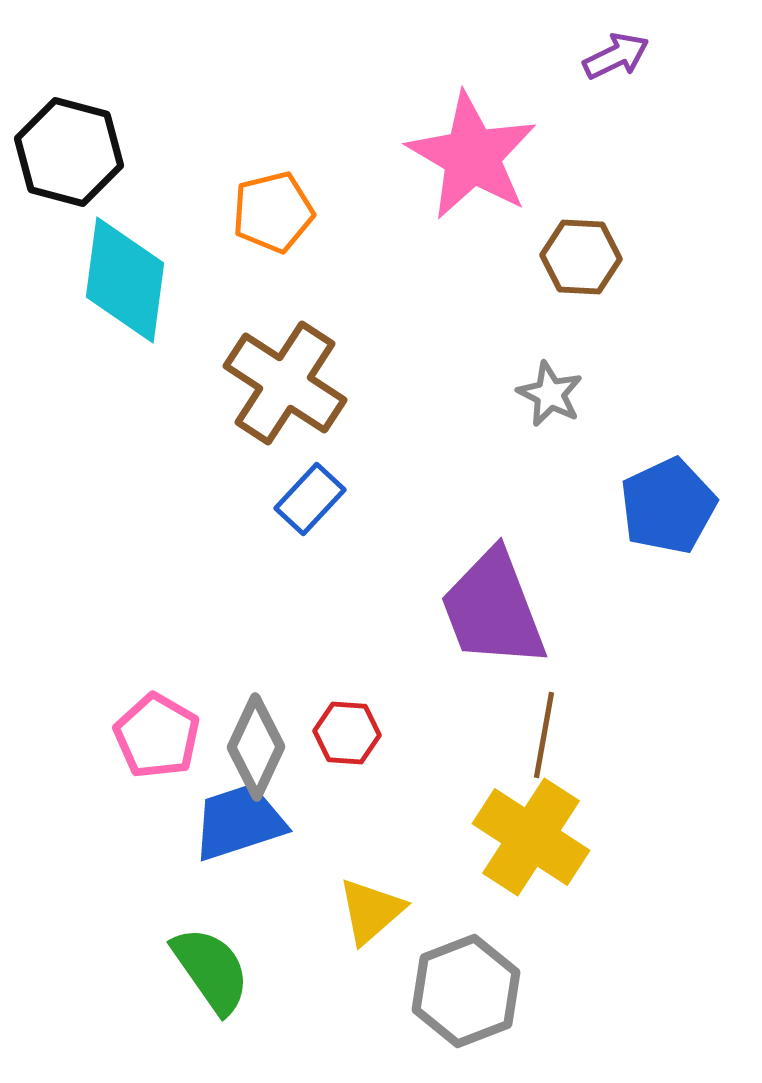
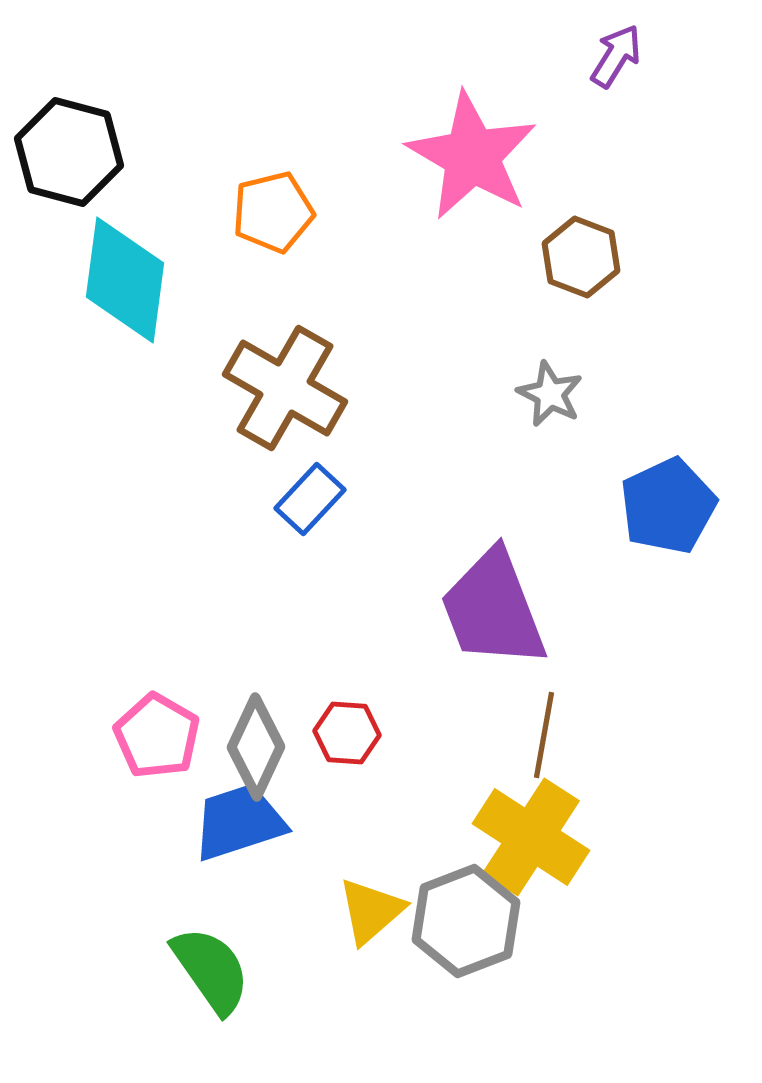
purple arrow: rotated 32 degrees counterclockwise
brown hexagon: rotated 18 degrees clockwise
brown cross: moved 5 px down; rotated 3 degrees counterclockwise
gray hexagon: moved 70 px up
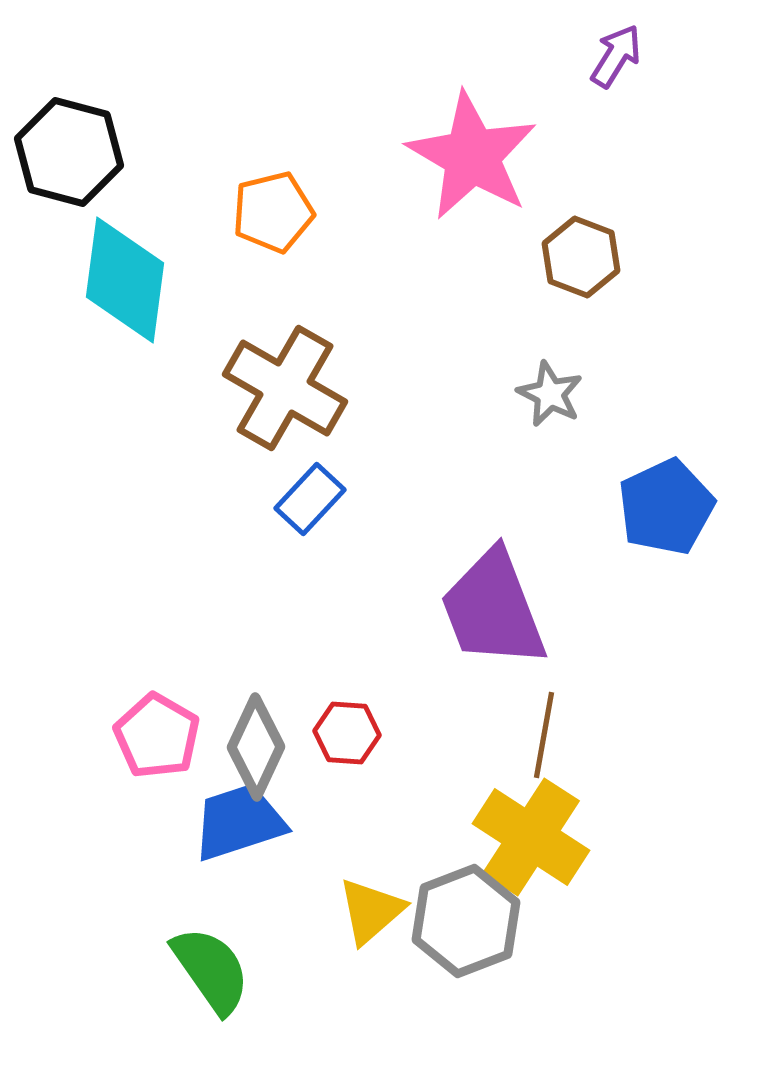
blue pentagon: moved 2 px left, 1 px down
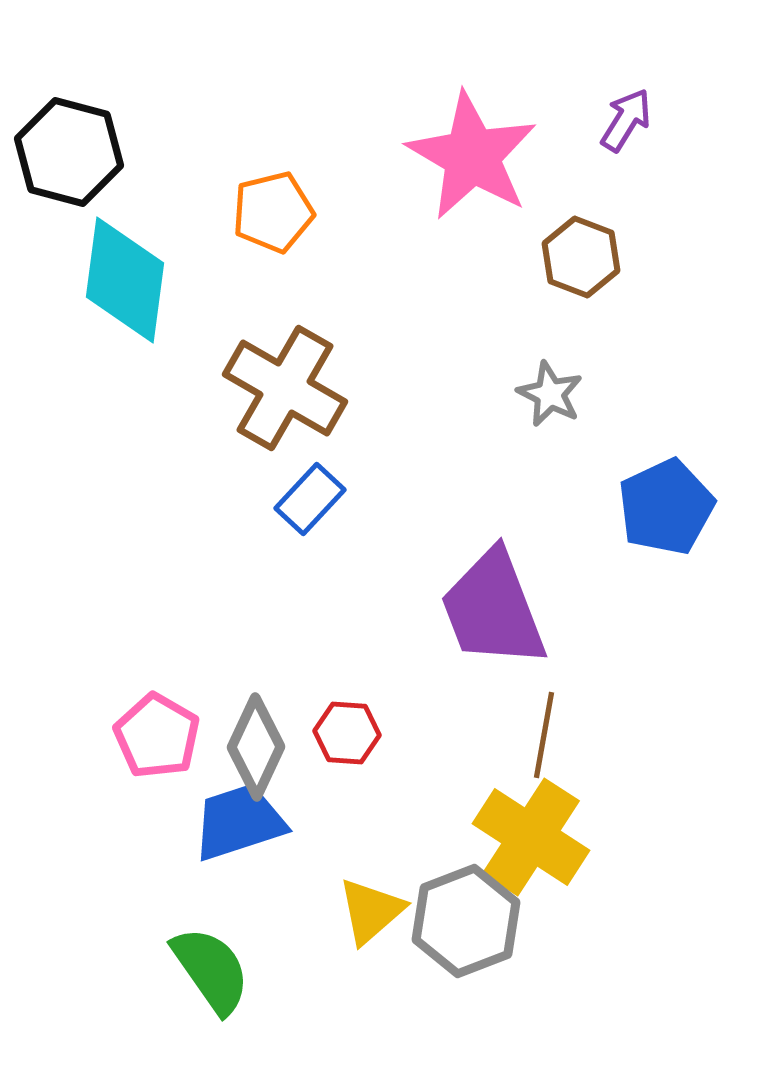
purple arrow: moved 10 px right, 64 px down
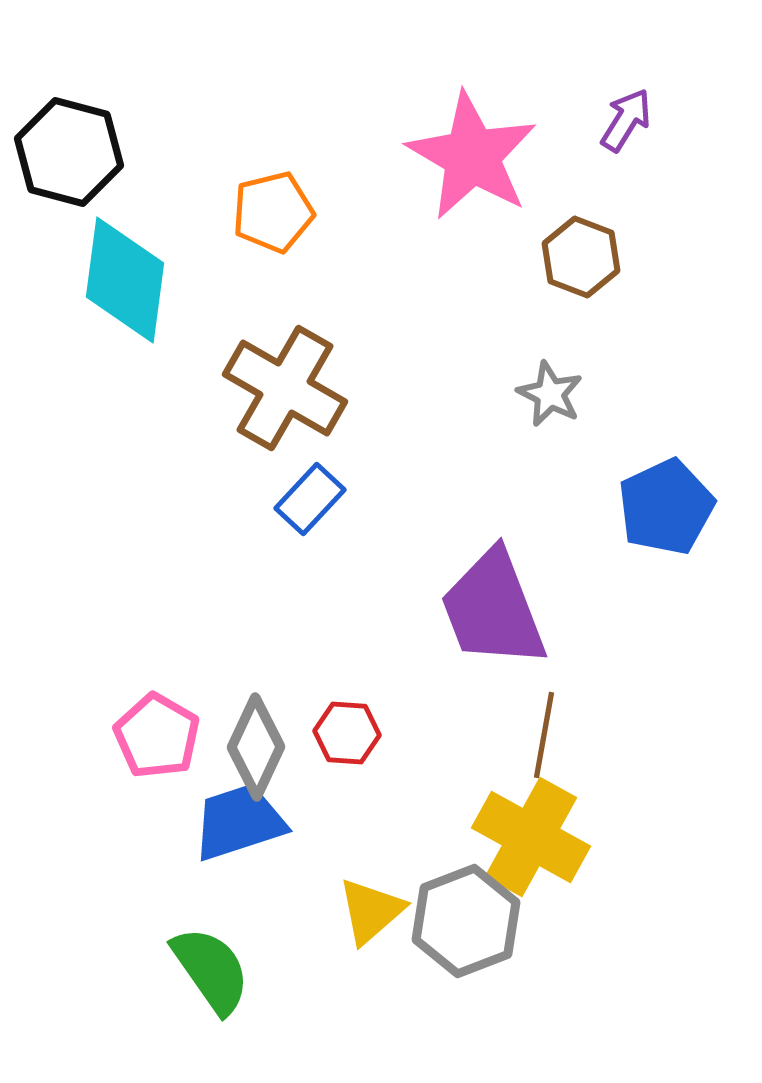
yellow cross: rotated 4 degrees counterclockwise
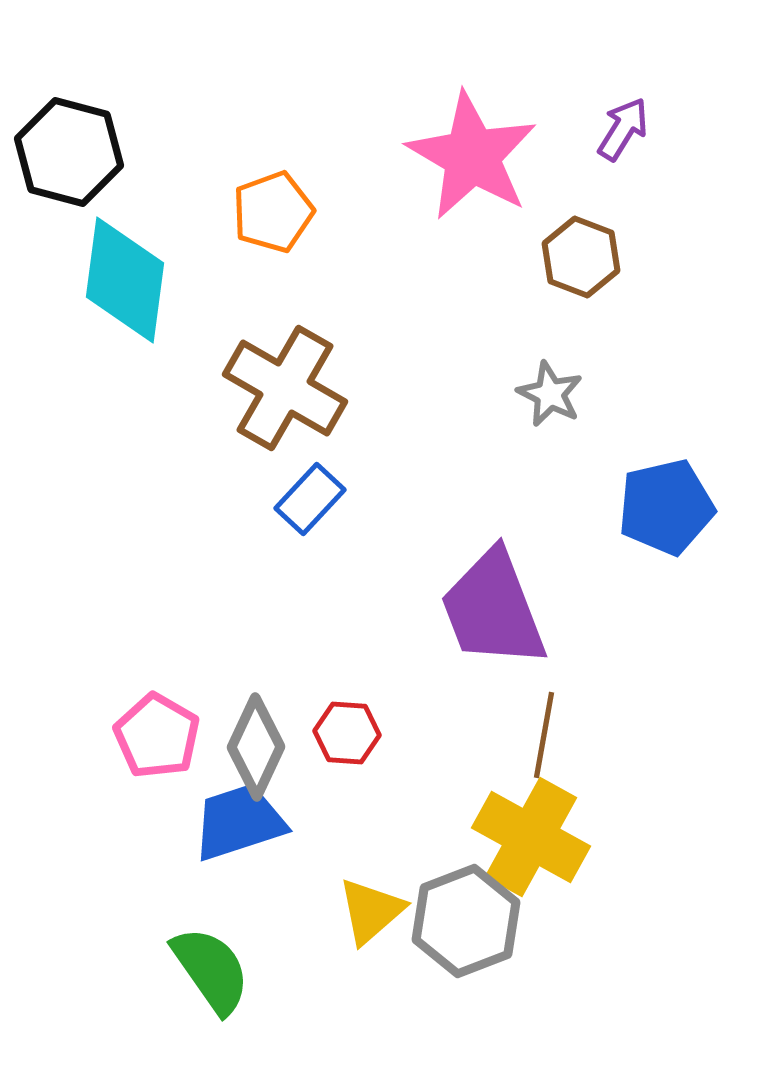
purple arrow: moved 3 px left, 9 px down
orange pentagon: rotated 6 degrees counterclockwise
blue pentagon: rotated 12 degrees clockwise
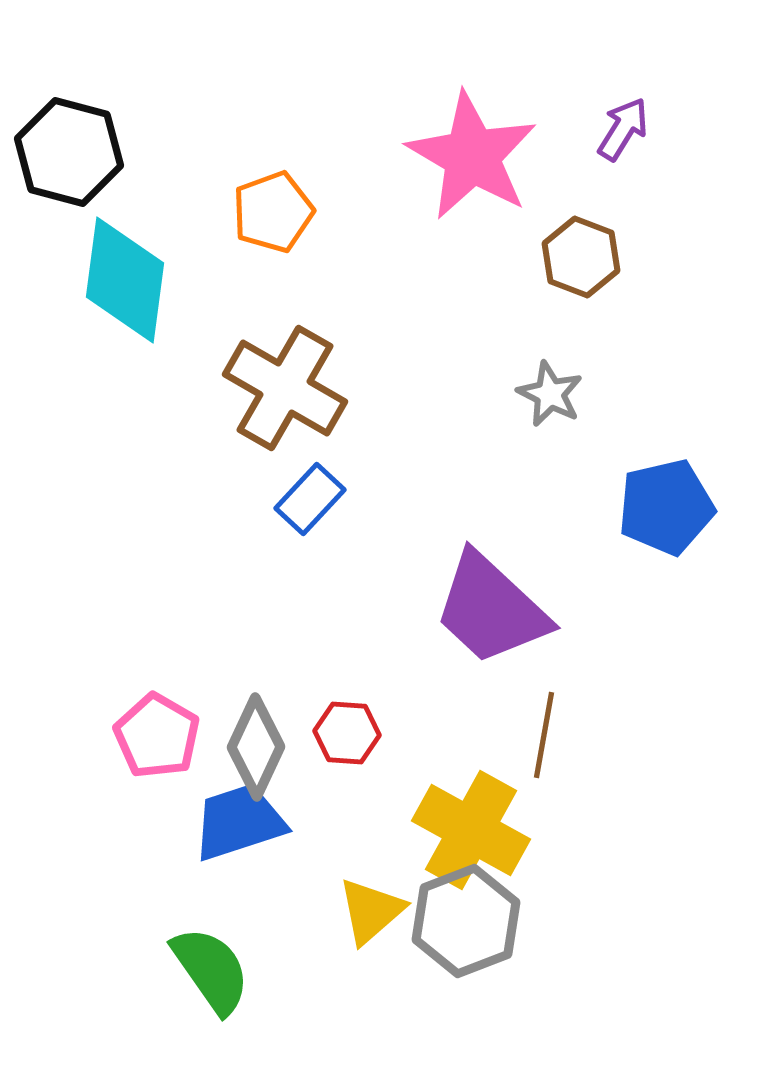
purple trapezoid: moved 2 px left; rotated 26 degrees counterclockwise
yellow cross: moved 60 px left, 7 px up
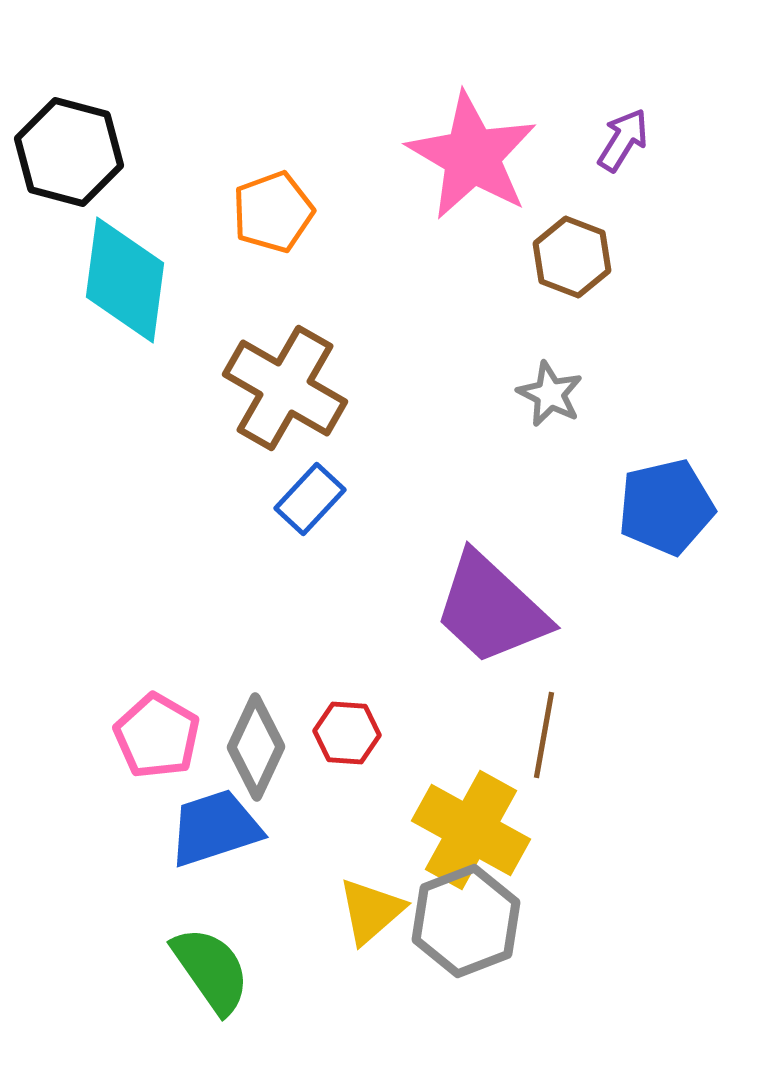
purple arrow: moved 11 px down
brown hexagon: moved 9 px left
blue trapezoid: moved 24 px left, 6 px down
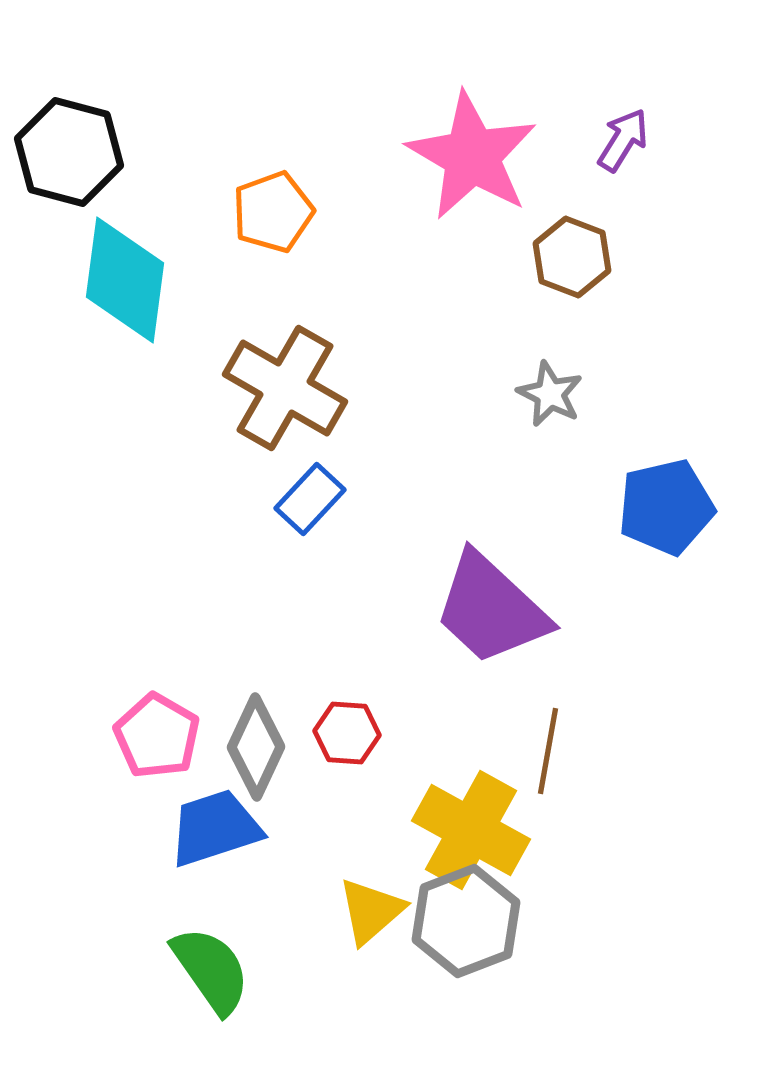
brown line: moved 4 px right, 16 px down
